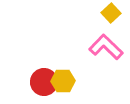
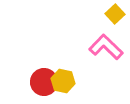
yellow square: moved 4 px right, 1 px down
yellow hexagon: rotated 15 degrees clockwise
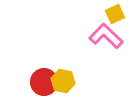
yellow square: rotated 18 degrees clockwise
pink L-shape: moved 11 px up
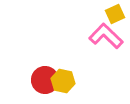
red circle: moved 1 px right, 2 px up
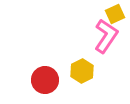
pink L-shape: rotated 80 degrees clockwise
yellow hexagon: moved 19 px right, 10 px up; rotated 20 degrees clockwise
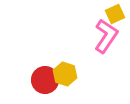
yellow hexagon: moved 17 px left, 3 px down; rotated 15 degrees counterclockwise
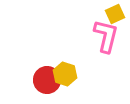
pink L-shape: rotated 20 degrees counterclockwise
red circle: moved 2 px right
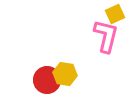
yellow hexagon: rotated 10 degrees counterclockwise
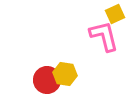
pink L-shape: moved 2 px left; rotated 28 degrees counterclockwise
